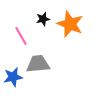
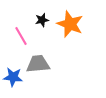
black star: moved 1 px left, 1 px down
blue star: rotated 18 degrees clockwise
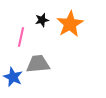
orange star: rotated 20 degrees clockwise
pink line: moved 1 px down; rotated 42 degrees clockwise
blue star: rotated 18 degrees clockwise
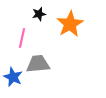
black star: moved 3 px left, 6 px up
pink line: moved 1 px right, 1 px down
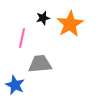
black star: moved 4 px right, 4 px down
gray trapezoid: moved 2 px right
blue star: moved 2 px right, 8 px down
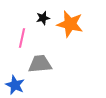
orange star: rotated 28 degrees counterclockwise
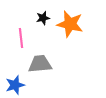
pink line: moved 1 px left; rotated 18 degrees counterclockwise
blue star: rotated 30 degrees clockwise
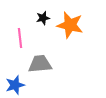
orange star: moved 1 px down
pink line: moved 1 px left
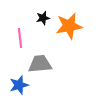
orange star: moved 1 px left, 1 px down; rotated 24 degrees counterclockwise
blue star: moved 4 px right
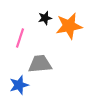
black star: moved 2 px right
pink line: rotated 24 degrees clockwise
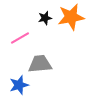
orange star: moved 2 px right, 9 px up
pink line: rotated 42 degrees clockwise
